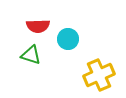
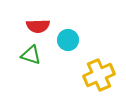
cyan circle: moved 1 px down
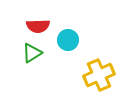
green triangle: moved 1 px right, 2 px up; rotated 50 degrees counterclockwise
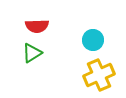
red semicircle: moved 1 px left
cyan circle: moved 25 px right
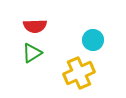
red semicircle: moved 2 px left
yellow cross: moved 20 px left, 2 px up
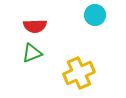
cyan circle: moved 2 px right, 25 px up
green triangle: rotated 10 degrees clockwise
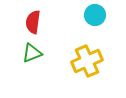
red semicircle: moved 2 px left, 4 px up; rotated 100 degrees clockwise
yellow cross: moved 8 px right, 12 px up
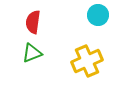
cyan circle: moved 3 px right
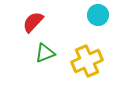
red semicircle: rotated 35 degrees clockwise
green triangle: moved 13 px right
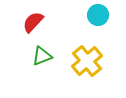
green triangle: moved 3 px left, 3 px down
yellow cross: rotated 16 degrees counterclockwise
